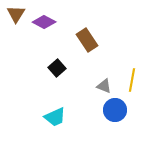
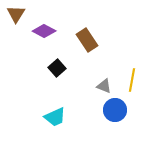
purple diamond: moved 9 px down
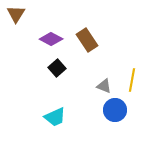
purple diamond: moved 7 px right, 8 px down
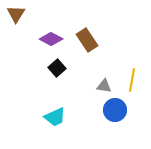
gray triangle: rotated 14 degrees counterclockwise
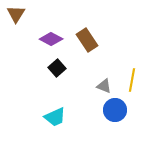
gray triangle: rotated 14 degrees clockwise
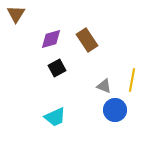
purple diamond: rotated 45 degrees counterclockwise
black square: rotated 12 degrees clockwise
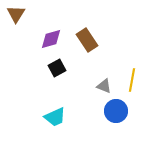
blue circle: moved 1 px right, 1 px down
